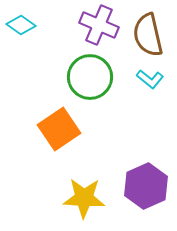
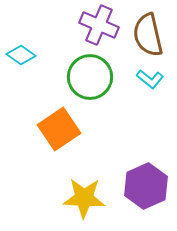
cyan diamond: moved 30 px down
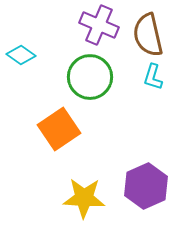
cyan L-shape: moved 3 px right, 2 px up; rotated 68 degrees clockwise
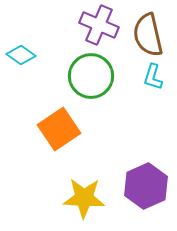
green circle: moved 1 px right, 1 px up
